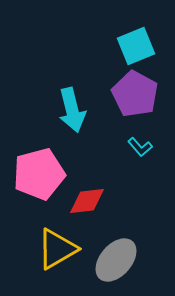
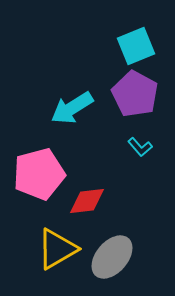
cyan arrow: moved 2 px up; rotated 72 degrees clockwise
gray ellipse: moved 4 px left, 3 px up
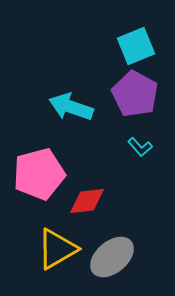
cyan arrow: moved 1 px left, 1 px up; rotated 51 degrees clockwise
gray ellipse: rotated 9 degrees clockwise
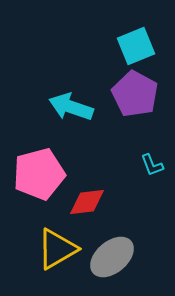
cyan L-shape: moved 12 px right, 18 px down; rotated 20 degrees clockwise
red diamond: moved 1 px down
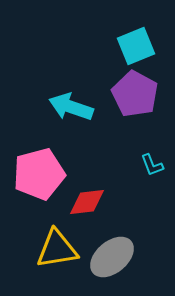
yellow triangle: rotated 21 degrees clockwise
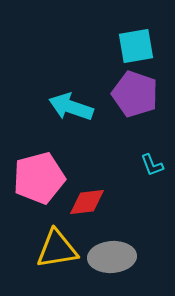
cyan square: rotated 12 degrees clockwise
purple pentagon: rotated 9 degrees counterclockwise
pink pentagon: moved 4 px down
gray ellipse: rotated 36 degrees clockwise
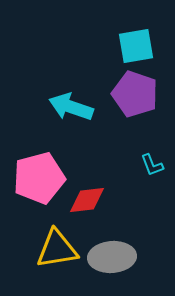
red diamond: moved 2 px up
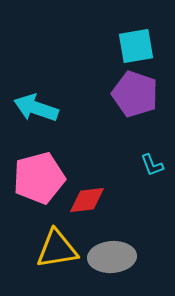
cyan arrow: moved 35 px left, 1 px down
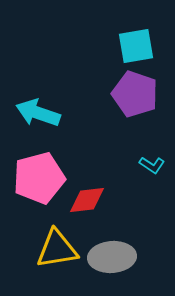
cyan arrow: moved 2 px right, 5 px down
cyan L-shape: rotated 35 degrees counterclockwise
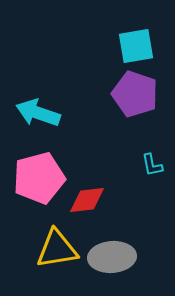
cyan L-shape: rotated 45 degrees clockwise
